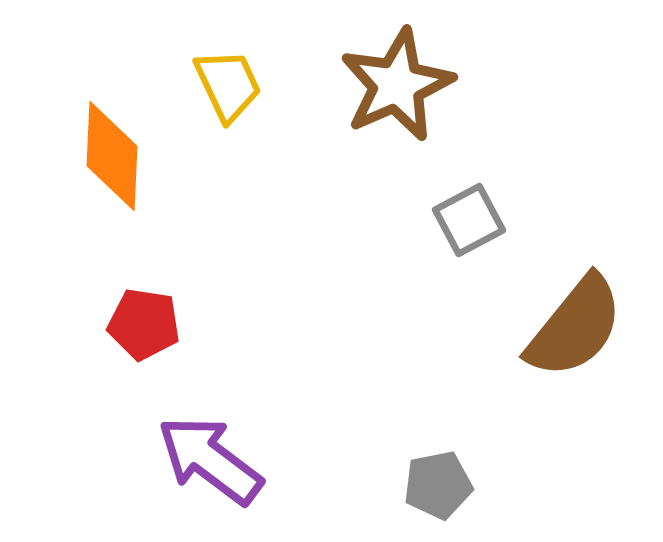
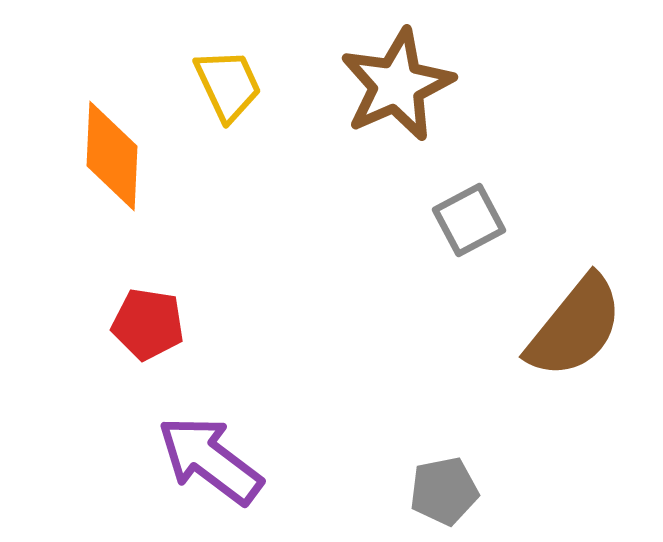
red pentagon: moved 4 px right
gray pentagon: moved 6 px right, 6 px down
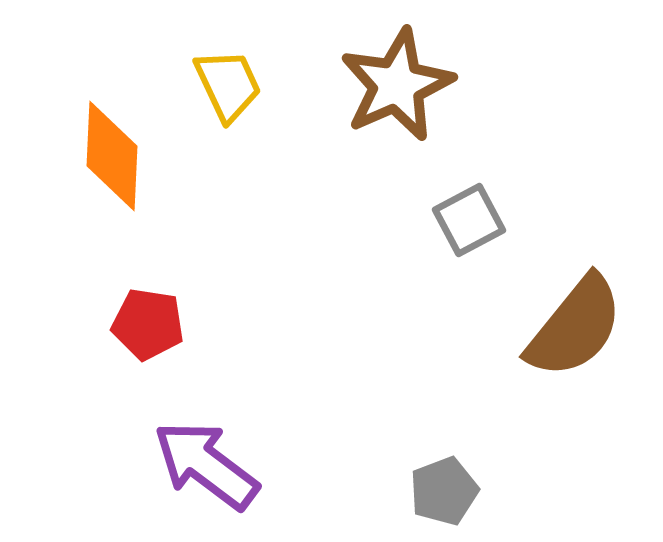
purple arrow: moved 4 px left, 5 px down
gray pentagon: rotated 10 degrees counterclockwise
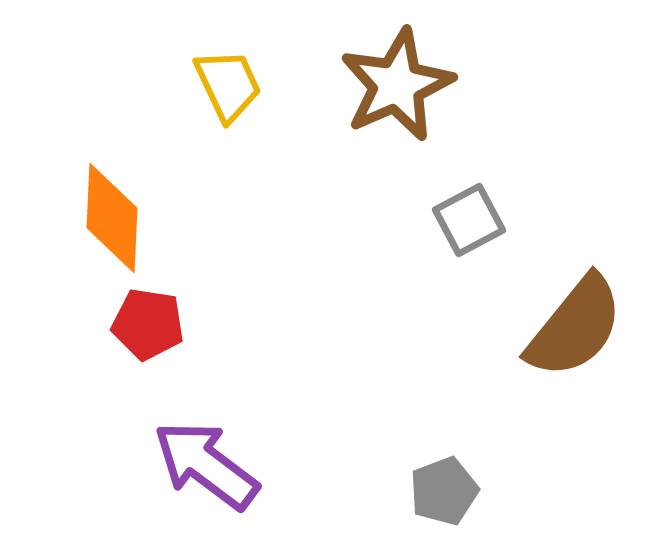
orange diamond: moved 62 px down
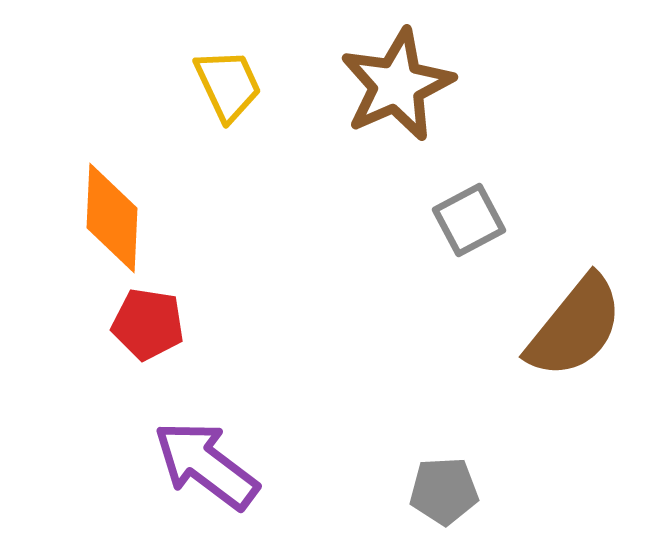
gray pentagon: rotated 18 degrees clockwise
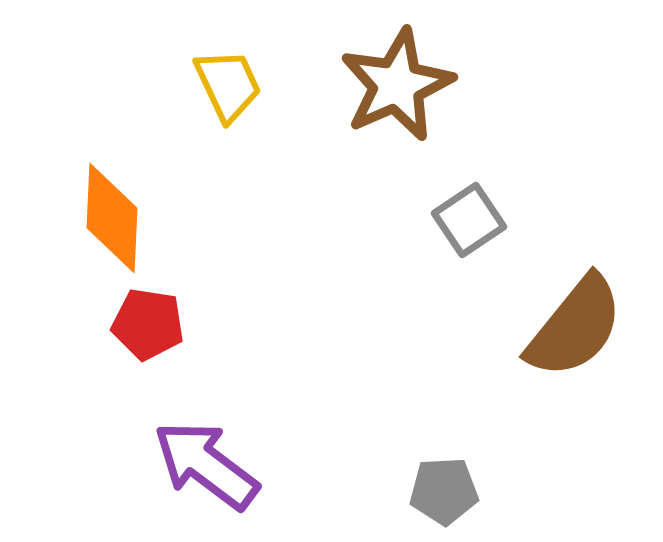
gray square: rotated 6 degrees counterclockwise
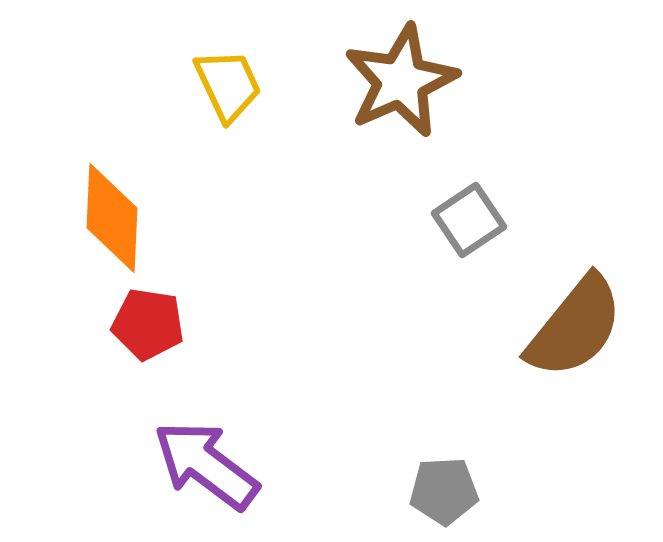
brown star: moved 4 px right, 4 px up
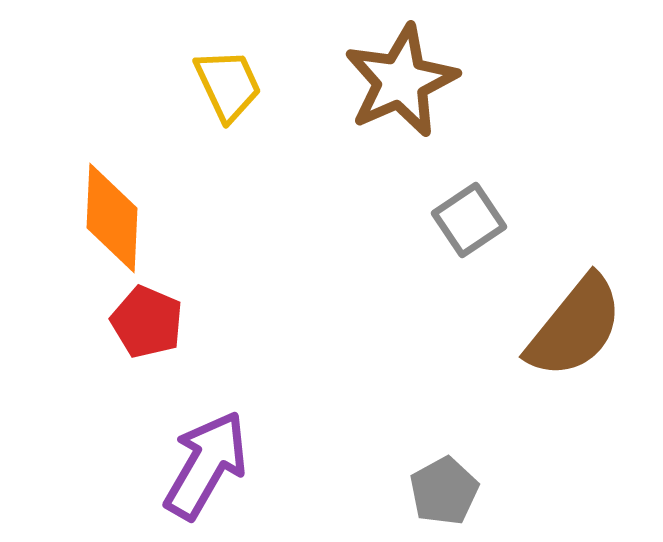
red pentagon: moved 1 px left, 2 px up; rotated 14 degrees clockwise
purple arrow: rotated 83 degrees clockwise
gray pentagon: rotated 26 degrees counterclockwise
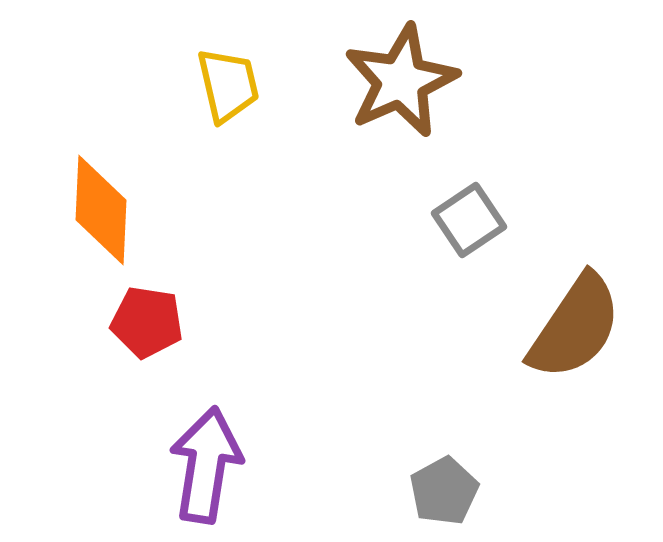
yellow trapezoid: rotated 12 degrees clockwise
orange diamond: moved 11 px left, 8 px up
red pentagon: rotated 14 degrees counterclockwise
brown semicircle: rotated 5 degrees counterclockwise
purple arrow: rotated 21 degrees counterclockwise
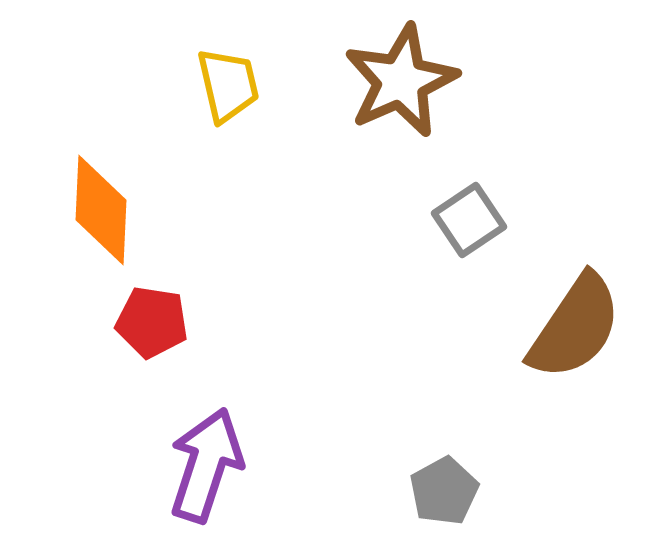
red pentagon: moved 5 px right
purple arrow: rotated 9 degrees clockwise
